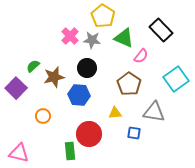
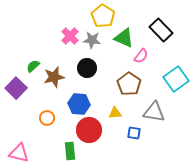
blue hexagon: moved 9 px down
orange circle: moved 4 px right, 2 px down
red circle: moved 4 px up
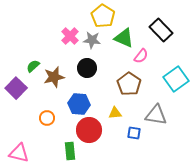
gray triangle: moved 2 px right, 3 px down
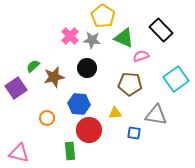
pink semicircle: rotated 147 degrees counterclockwise
brown pentagon: moved 1 px right; rotated 30 degrees counterclockwise
purple square: rotated 10 degrees clockwise
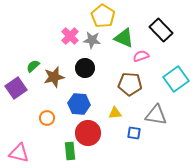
black circle: moved 2 px left
red circle: moved 1 px left, 3 px down
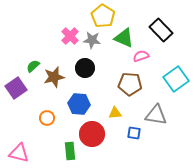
red circle: moved 4 px right, 1 px down
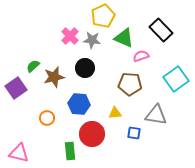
yellow pentagon: rotated 15 degrees clockwise
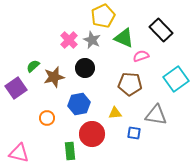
pink cross: moved 1 px left, 4 px down
gray star: rotated 18 degrees clockwise
blue hexagon: rotated 15 degrees counterclockwise
